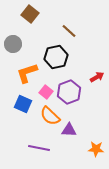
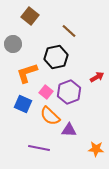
brown square: moved 2 px down
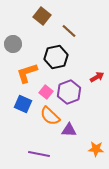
brown square: moved 12 px right
purple line: moved 6 px down
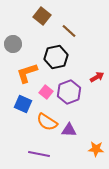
orange semicircle: moved 3 px left, 6 px down; rotated 10 degrees counterclockwise
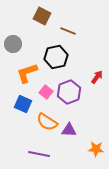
brown square: rotated 12 degrees counterclockwise
brown line: moved 1 px left; rotated 21 degrees counterclockwise
red arrow: rotated 24 degrees counterclockwise
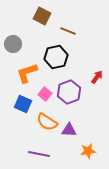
pink square: moved 1 px left, 2 px down
orange star: moved 8 px left, 2 px down; rotated 14 degrees counterclockwise
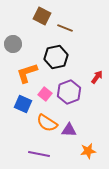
brown line: moved 3 px left, 3 px up
orange semicircle: moved 1 px down
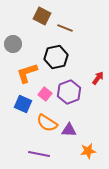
red arrow: moved 1 px right, 1 px down
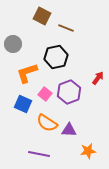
brown line: moved 1 px right
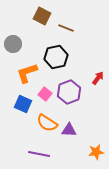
orange star: moved 8 px right, 1 px down
